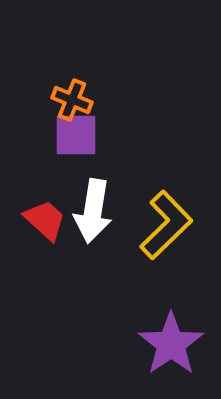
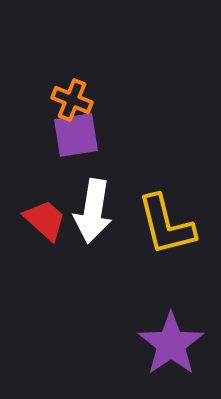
purple square: rotated 9 degrees counterclockwise
yellow L-shape: rotated 120 degrees clockwise
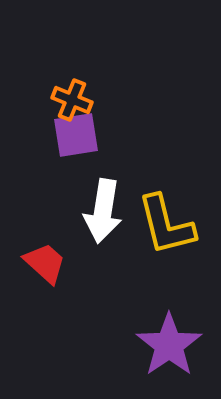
white arrow: moved 10 px right
red trapezoid: moved 43 px down
purple star: moved 2 px left, 1 px down
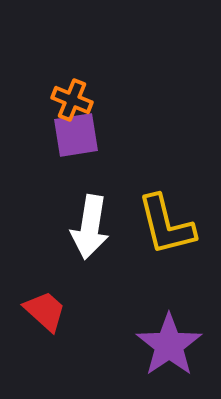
white arrow: moved 13 px left, 16 px down
red trapezoid: moved 48 px down
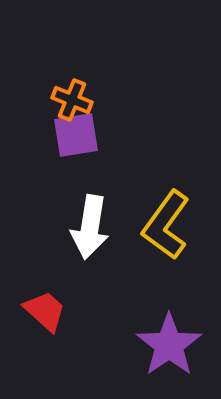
yellow L-shape: rotated 50 degrees clockwise
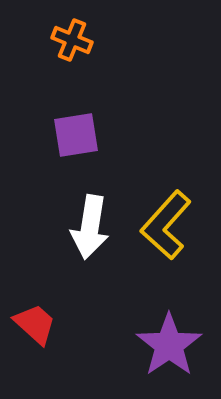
orange cross: moved 60 px up
yellow L-shape: rotated 6 degrees clockwise
red trapezoid: moved 10 px left, 13 px down
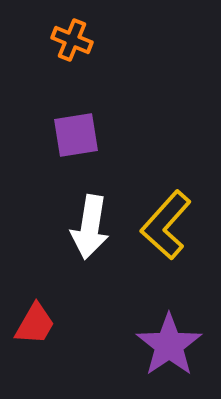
red trapezoid: rotated 78 degrees clockwise
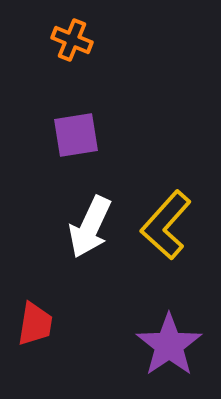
white arrow: rotated 16 degrees clockwise
red trapezoid: rotated 21 degrees counterclockwise
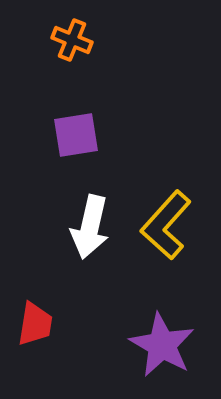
white arrow: rotated 12 degrees counterclockwise
purple star: moved 7 px left; rotated 8 degrees counterclockwise
